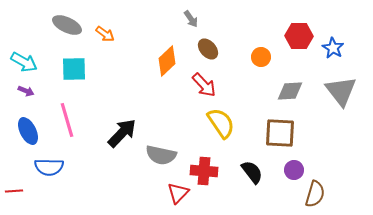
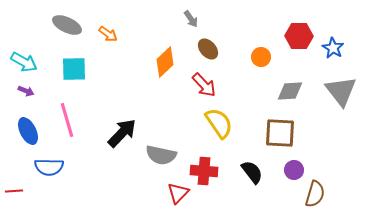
orange arrow: moved 3 px right
orange diamond: moved 2 px left, 1 px down
yellow semicircle: moved 2 px left
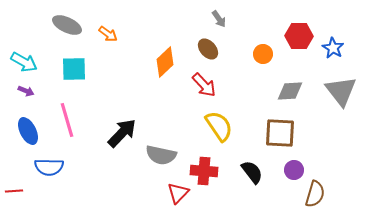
gray arrow: moved 28 px right
orange circle: moved 2 px right, 3 px up
yellow semicircle: moved 3 px down
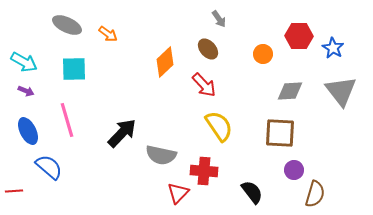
blue semicircle: rotated 140 degrees counterclockwise
black semicircle: moved 20 px down
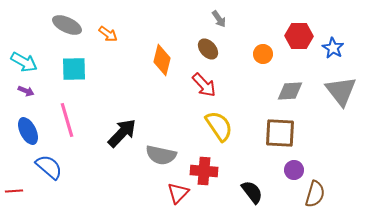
orange diamond: moved 3 px left, 2 px up; rotated 32 degrees counterclockwise
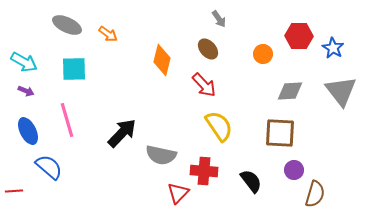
black semicircle: moved 1 px left, 11 px up
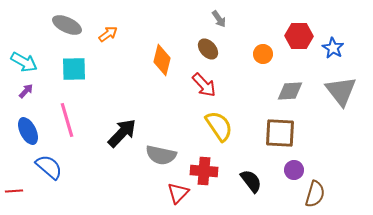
orange arrow: rotated 72 degrees counterclockwise
purple arrow: rotated 70 degrees counterclockwise
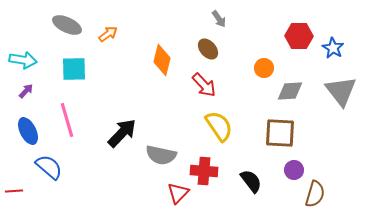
orange circle: moved 1 px right, 14 px down
cyan arrow: moved 1 px left, 2 px up; rotated 20 degrees counterclockwise
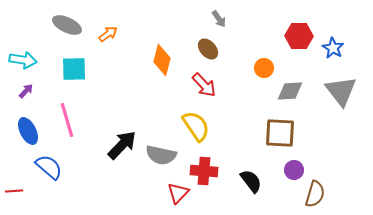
yellow semicircle: moved 23 px left
black arrow: moved 12 px down
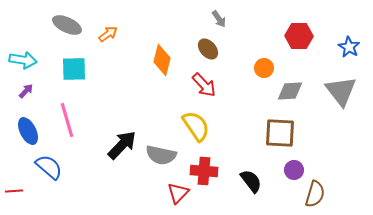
blue star: moved 16 px right, 1 px up
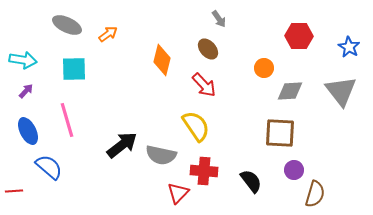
black arrow: rotated 8 degrees clockwise
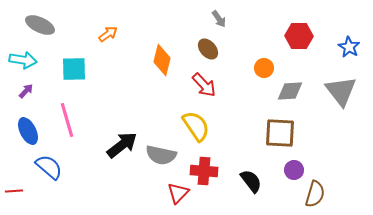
gray ellipse: moved 27 px left
